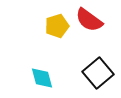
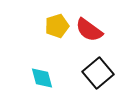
red semicircle: moved 10 px down
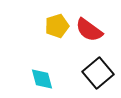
cyan diamond: moved 1 px down
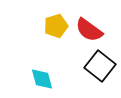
yellow pentagon: moved 1 px left
black square: moved 2 px right, 7 px up; rotated 12 degrees counterclockwise
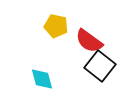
yellow pentagon: rotated 30 degrees clockwise
red semicircle: moved 11 px down
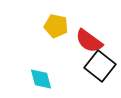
cyan diamond: moved 1 px left
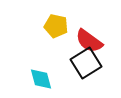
black square: moved 14 px left, 3 px up; rotated 20 degrees clockwise
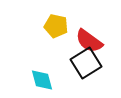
cyan diamond: moved 1 px right, 1 px down
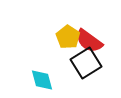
yellow pentagon: moved 12 px right, 11 px down; rotated 20 degrees clockwise
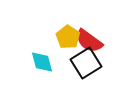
cyan diamond: moved 18 px up
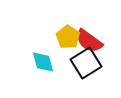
cyan diamond: moved 1 px right
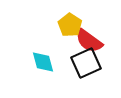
yellow pentagon: moved 2 px right, 12 px up
black square: rotated 8 degrees clockwise
